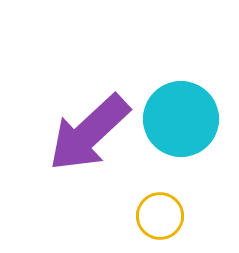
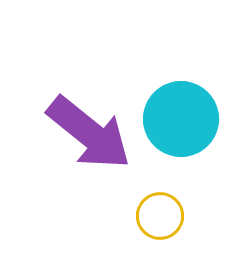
purple arrow: rotated 98 degrees counterclockwise
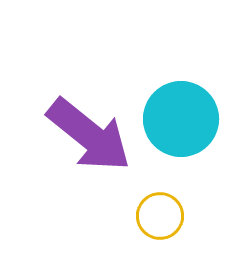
purple arrow: moved 2 px down
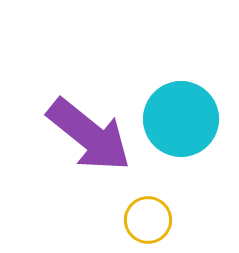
yellow circle: moved 12 px left, 4 px down
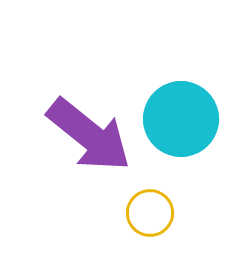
yellow circle: moved 2 px right, 7 px up
